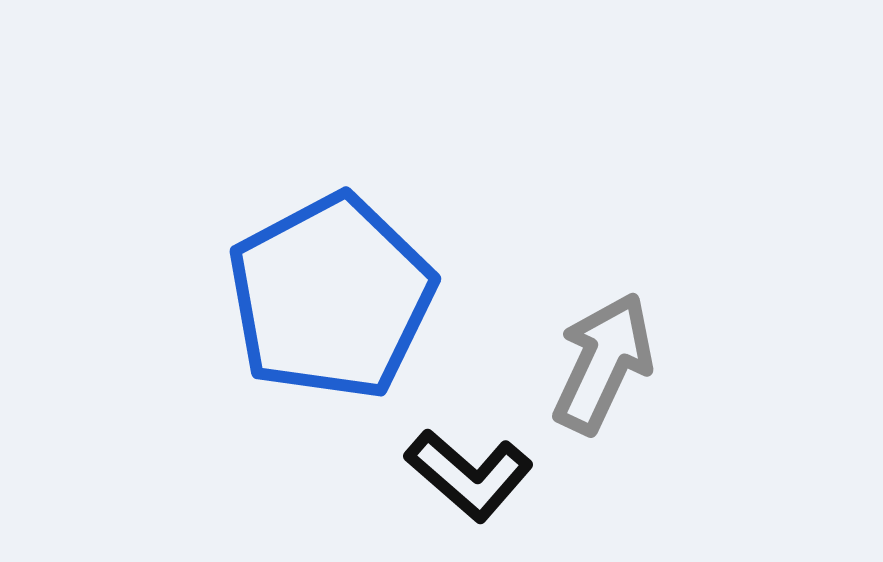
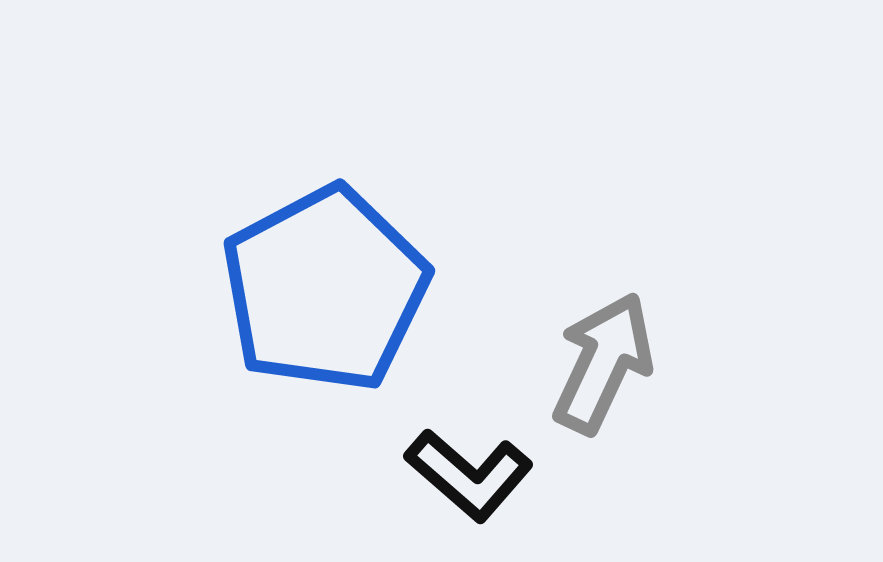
blue pentagon: moved 6 px left, 8 px up
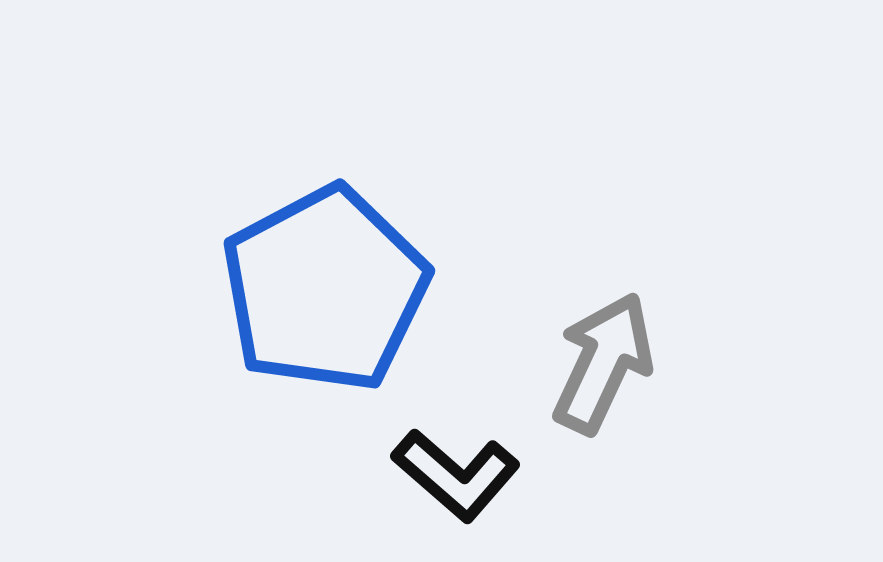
black L-shape: moved 13 px left
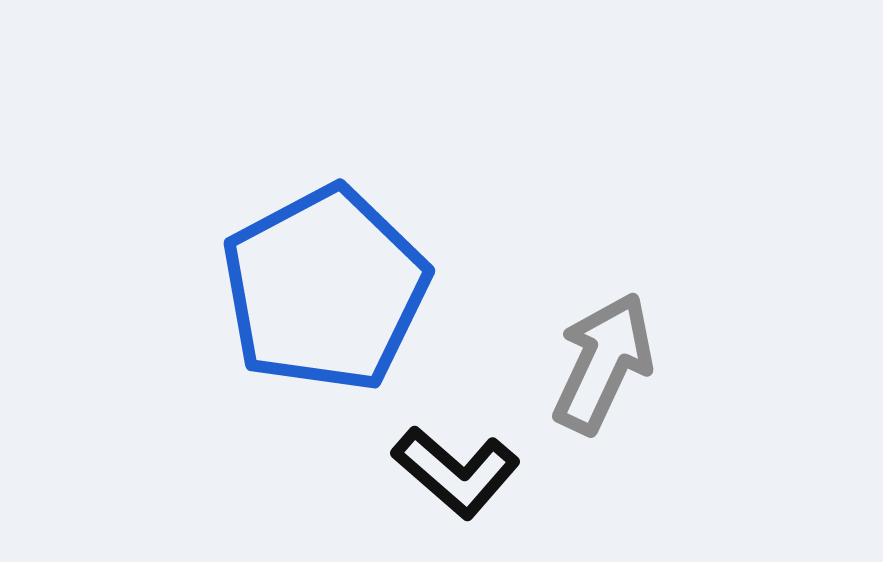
black L-shape: moved 3 px up
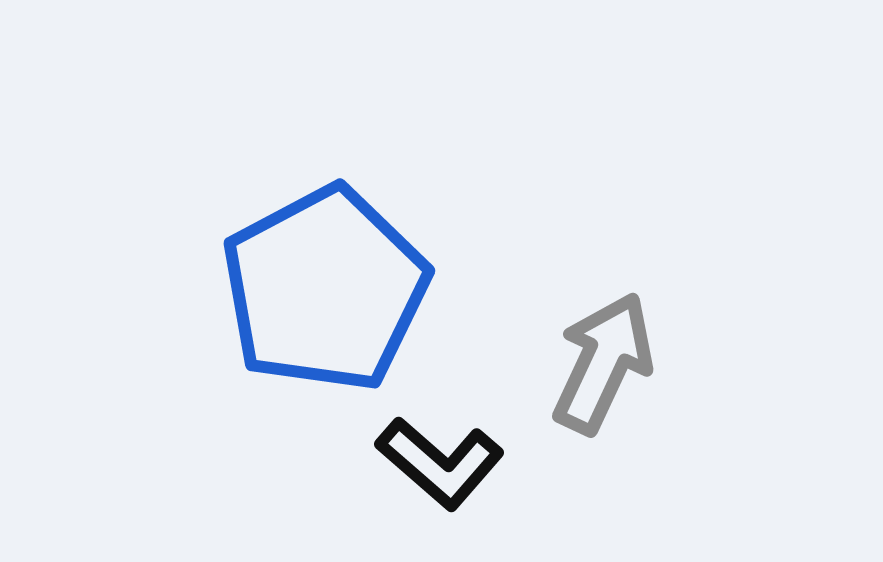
black L-shape: moved 16 px left, 9 px up
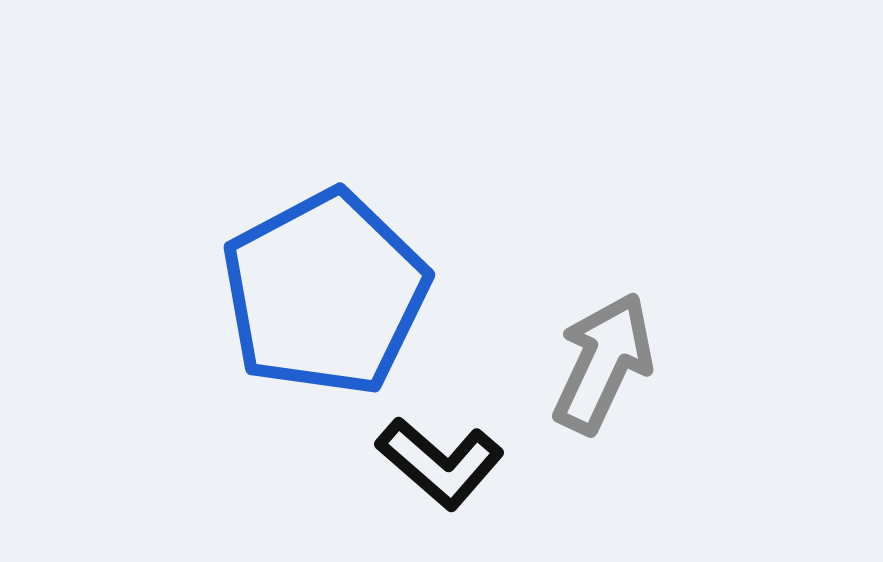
blue pentagon: moved 4 px down
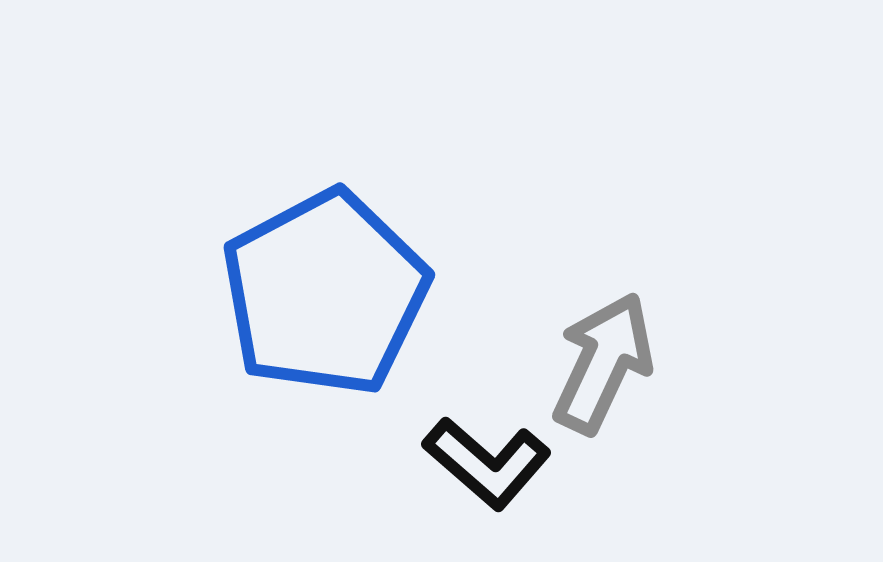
black L-shape: moved 47 px right
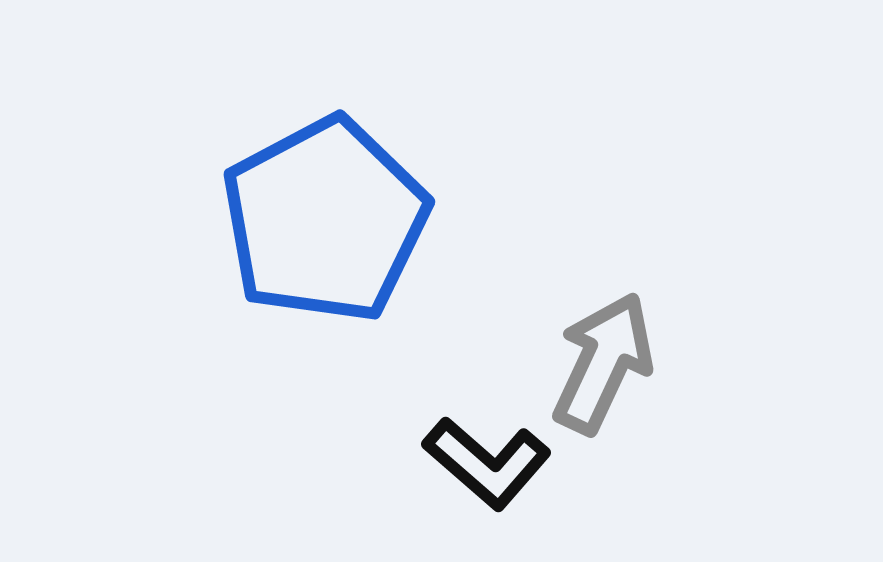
blue pentagon: moved 73 px up
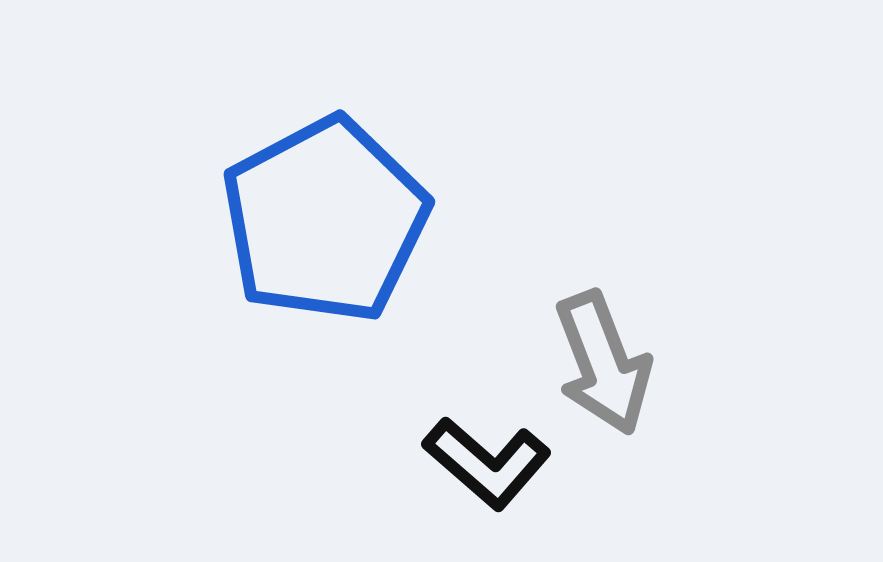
gray arrow: rotated 134 degrees clockwise
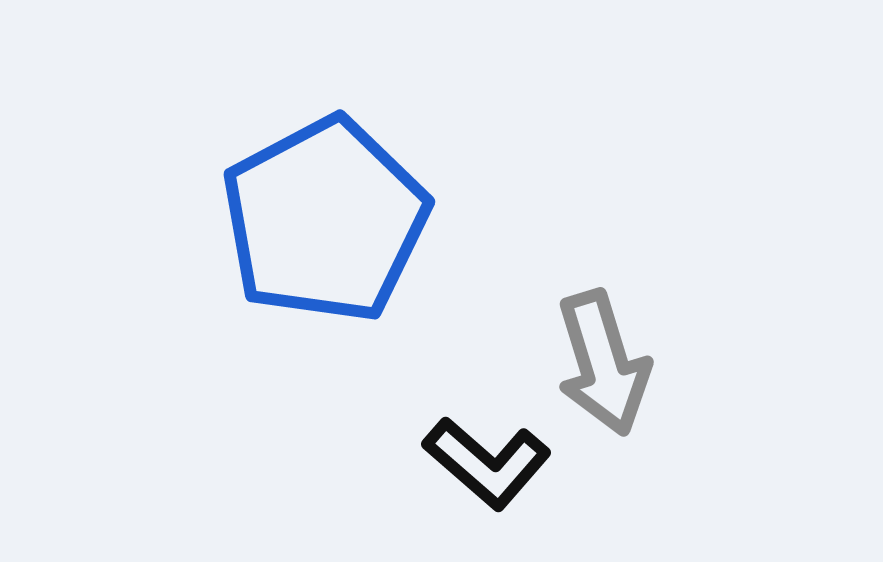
gray arrow: rotated 4 degrees clockwise
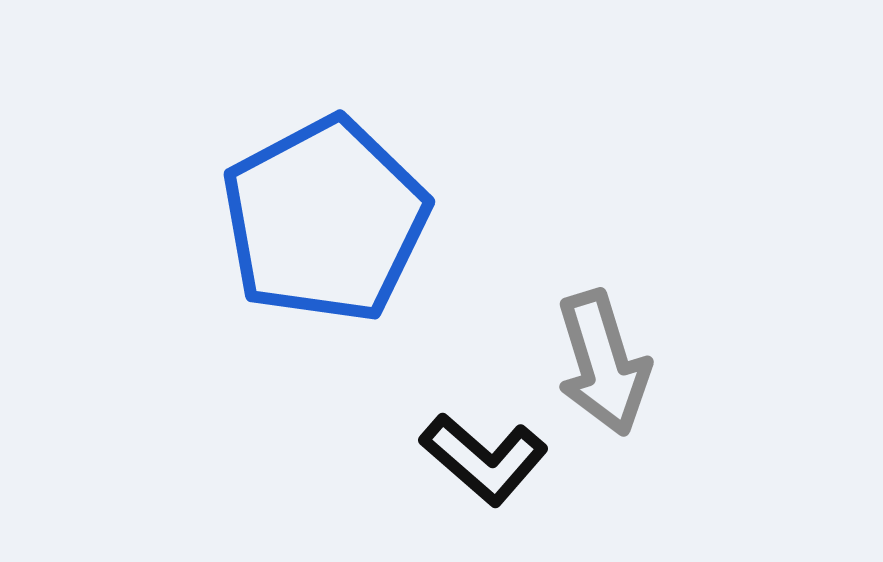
black L-shape: moved 3 px left, 4 px up
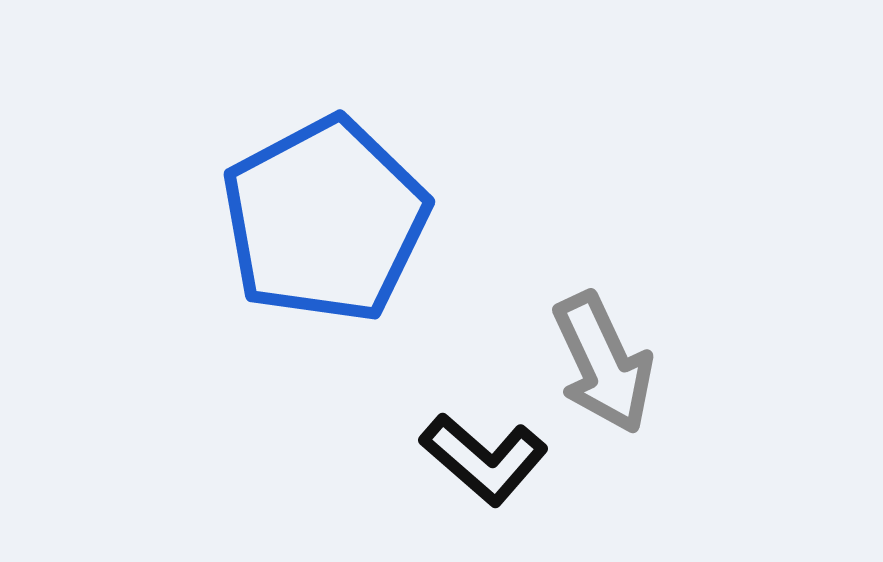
gray arrow: rotated 8 degrees counterclockwise
